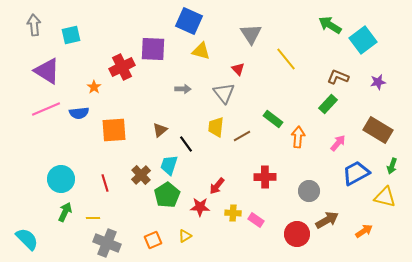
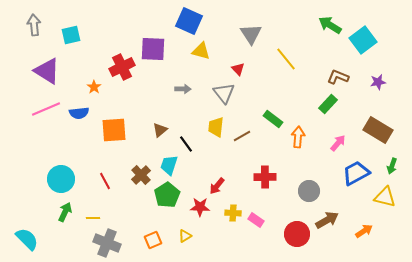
red line at (105, 183): moved 2 px up; rotated 12 degrees counterclockwise
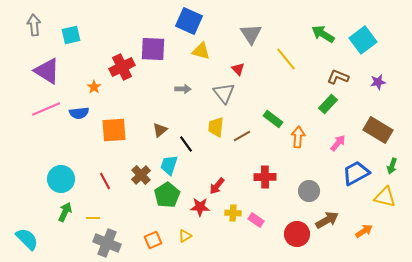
green arrow at (330, 25): moved 7 px left, 9 px down
